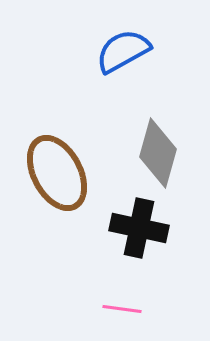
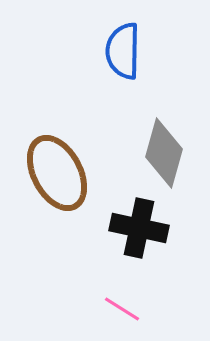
blue semicircle: rotated 60 degrees counterclockwise
gray diamond: moved 6 px right
pink line: rotated 24 degrees clockwise
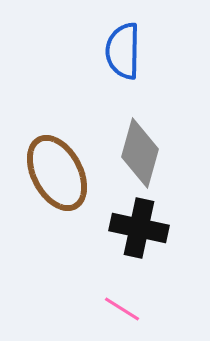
gray diamond: moved 24 px left
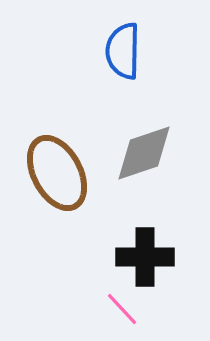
gray diamond: moved 4 px right; rotated 56 degrees clockwise
black cross: moved 6 px right, 29 px down; rotated 12 degrees counterclockwise
pink line: rotated 15 degrees clockwise
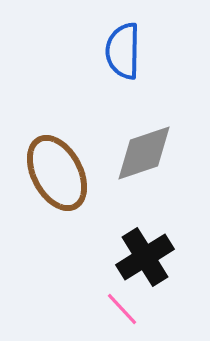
black cross: rotated 32 degrees counterclockwise
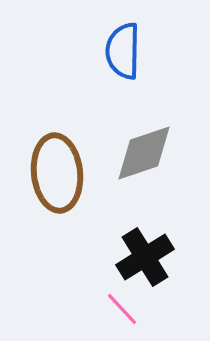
brown ellipse: rotated 22 degrees clockwise
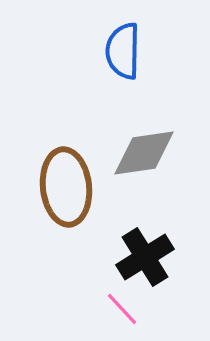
gray diamond: rotated 10 degrees clockwise
brown ellipse: moved 9 px right, 14 px down
